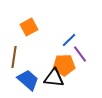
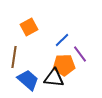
blue line: moved 7 px left
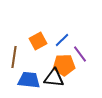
orange square: moved 9 px right, 14 px down
blue trapezoid: moved 1 px right; rotated 35 degrees counterclockwise
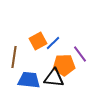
blue line: moved 9 px left, 3 px down
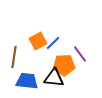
blue trapezoid: moved 2 px left, 1 px down
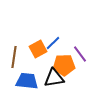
orange square: moved 8 px down
black triangle: rotated 15 degrees counterclockwise
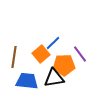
orange square: moved 3 px right, 5 px down; rotated 12 degrees counterclockwise
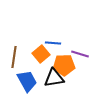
blue line: rotated 49 degrees clockwise
purple line: rotated 36 degrees counterclockwise
blue trapezoid: rotated 55 degrees clockwise
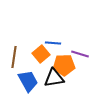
blue trapezoid: moved 1 px right
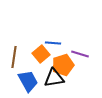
orange pentagon: moved 1 px left; rotated 15 degrees counterclockwise
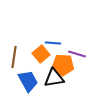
purple line: moved 3 px left
orange pentagon: rotated 20 degrees clockwise
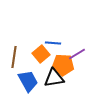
purple line: rotated 48 degrees counterclockwise
